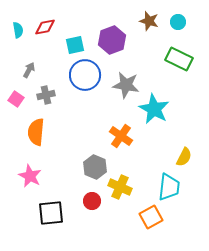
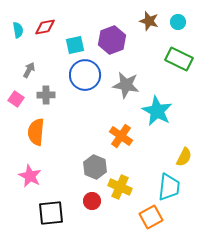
gray cross: rotated 12 degrees clockwise
cyan star: moved 3 px right, 2 px down
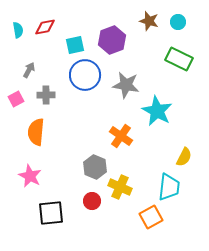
pink square: rotated 28 degrees clockwise
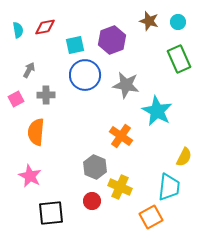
green rectangle: rotated 40 degrees clockwise
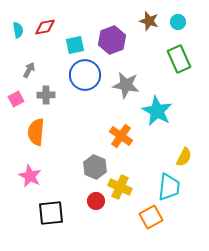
red circle: moved 4 px right
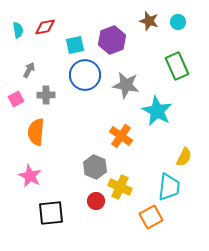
green rectangle: moved 2 px left, 7 px down
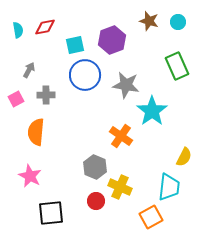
cyan star: moved 5 px left; rotated 8 degrees clockwise
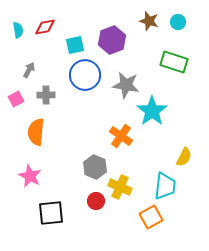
green rectangle: moved 3 px left, 4 px up; rotated 48 degrees counterclockwise
cyan trapezoid: moved 4 px left, 1 px up
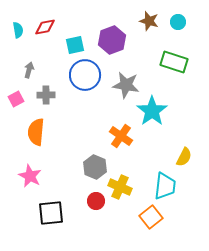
gray arrow: rotated 14 degrees counterclockwise
orange square: rotated 10 degrees counterclockwise
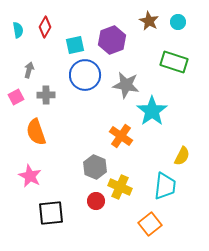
brown star: rotated 12 degrees clockwise
red diamond: rotated 50 degrees counterclockwise
pink square: moved 2 px up
orange semicircle: rotated 24 degrees counterclockwise
yellow semicircle: moved 2 px left, 1 px up
orange square: moved 1 px left, 7 px down
